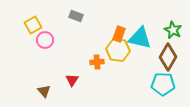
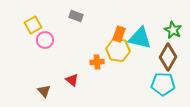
red triangle: rotated 24 degrees counterclockwise
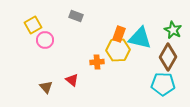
yellow hexagon: rotated 10 degrees counterclockwise
brown triangle: moved 2 px right, 4 px up
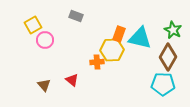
yellow hexagon: moved 6 px left
brown triangle: moved 2 px left, 2 px up
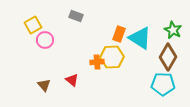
cyan triangle: rotated 20 degrees clockwise
yellow hexagon: moved 7 px down
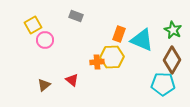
cyan triangle: moved 2 px right, 2 px down; rotated 10 degrees counterclockwise
brown diamond: moved 4 px right, 3 px down
brown triangle: rotated 32 degrees clockwise
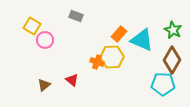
yellow square: moved 1 px left, 1 px down; rotated 30 degrees counterclockwise
orange rectangle: rotated 21 degrees clockwise
orange cross: rotated 24 degrees clockwise
